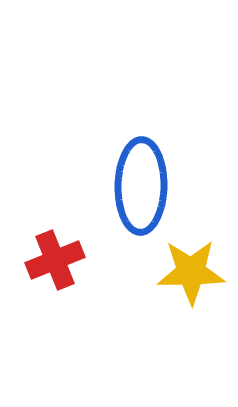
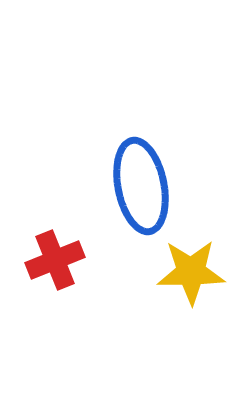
blue ellipse: rotated 12 degrees counterclockwise
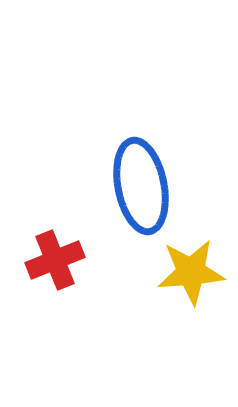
yellow star: rotated 4 degrees counterclockwise
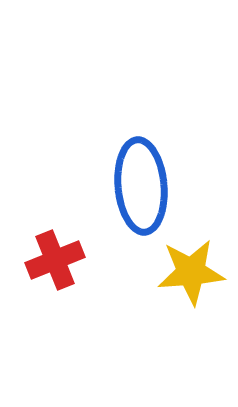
blue ellipse: rotated 6 degrees clockwise
